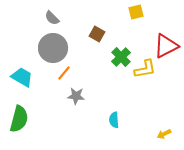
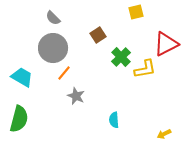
gray semicircle: moved 1 px right
brown square: moved 1 px right, 1 px down; rotated 28 degrees clockwise
red triangle: moved 2 px up
gray star: rotated 18 degrees clockwise
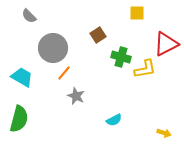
yellow square: moved 1 px right, 1 px down; rotated 14 degrees clockwise
gray semicircle: moved 24 px left, 2 px up
green cross: rotated 30 degrees counterclockwise
cyan semicircle: rotated 112 degrees counterclockwise
yellow arrow: moved 1 px up; rotated 136 degrees counterclockwise
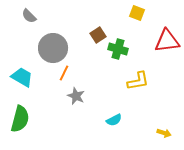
yellow square: rotated 21 degrees clockwise
red triangle: moved 1 px right, 3 px up; rotated 20 degrees clockwise
green cross: moved 3 px left, 8 px up
yellow L-shape: moved 7 px left, 12 px down
orange line: rotated 14 degrees counterclockwise
green semicircle: moved 1 px right
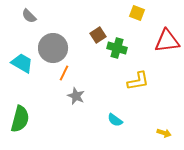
green cross: moved 1 px left, 1 px up
cyan trapezoid: moved 14 px up
cyan semicircle: moved 1 px right; rotated 63 degrees clockwise
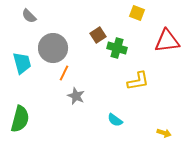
cyan trapezoid: rotated 45 degrees clockwise
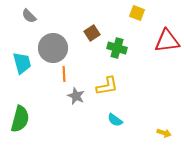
brown square: moved 6 px left, 2 px up
orange line: moved 1 px down; rotated 28 degrees counterclockwise
yellow L-shape: moved 31 px left, 5 px down
